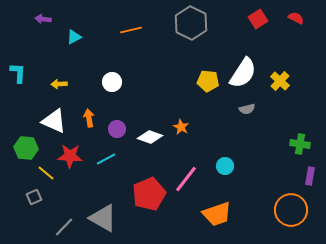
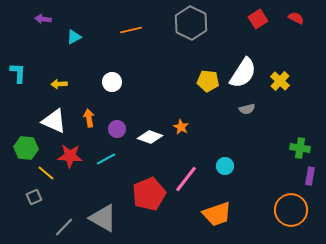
green cross: moved 4 px down
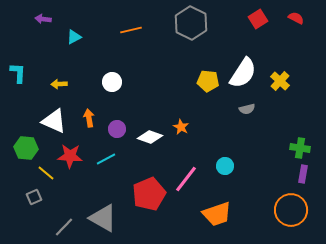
purple rectangle: moved 7 px left, 2 px up
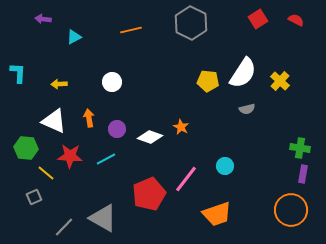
red semicircle: moved 2 px down
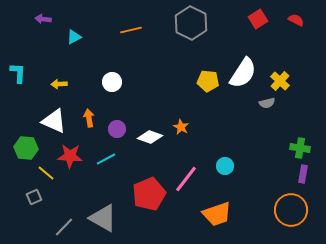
gray semicircle: moved 20 px right, 6 px up
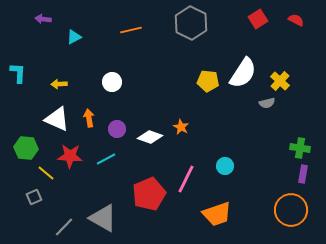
white triangle: moved 3 px right, 2 px up
pink line: rotated 12 degrees counterclockwise
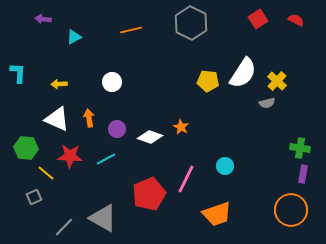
yellow cross: moved 3 px left
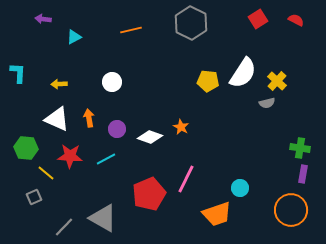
cyan circle: moved 15 px right, 22 px down
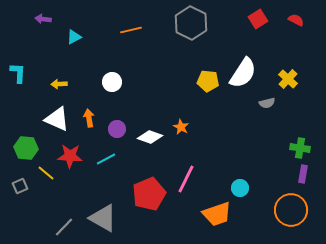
yellow cross: moved 11 px right, 2 px up
gray square: moved 14 px left, 11 px up
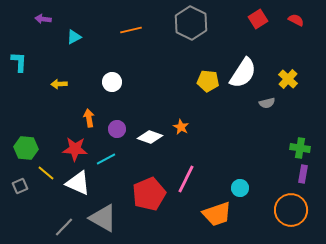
cyan L-shape: moved 1 px right, 11 px up
white triangle: moved 21 px right, 64 px down
red star: moved 5 px right, 7 px up
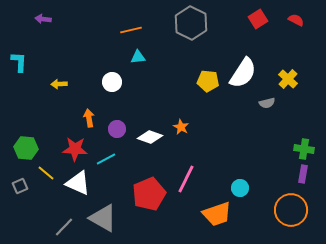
cyan triangle: moved 64 px right, 20 px down; rotated 21 degrees clockwise
green cross: moved 4 px right, 1 px down
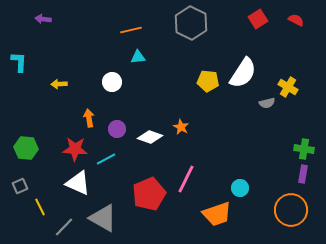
yellow cross: moved 8 px down; rotated 12 degrees counterclockwise
yellow line: moved 6 px left, 34 px down; rotated 24 degrees clockwise
